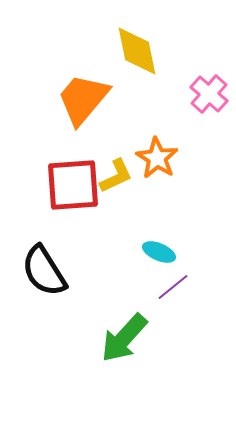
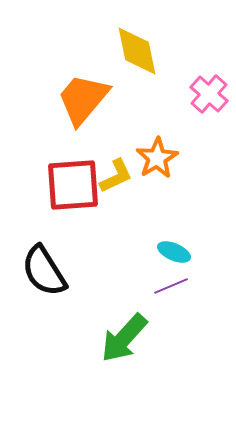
orange star: rotated 9 degrees clockwise
cyan ellipse: moved 15 px right
purple line: moved 2 px left, 1 px up; rotated 16 degrees clockwise
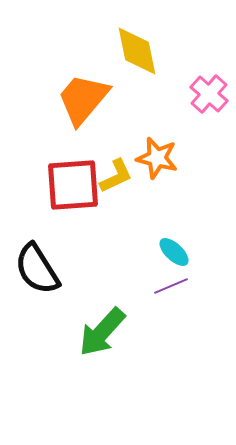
orange star: rotated 27 degrees counterclockwise
cyan ellipse: rotated 20 degrees clockwise
black semicircle: moved 7 px left, 2 px up
green arrow: moved 22 px left, 6 px up
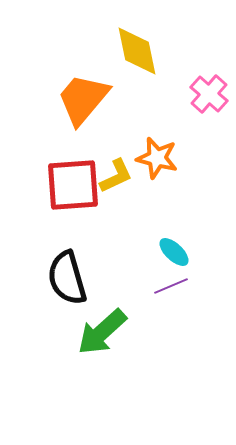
black semicircle: moved 30 px right, 9 px down; rotated 16 degrees clockwise
green arrow: rotated 6 degrees clockwise
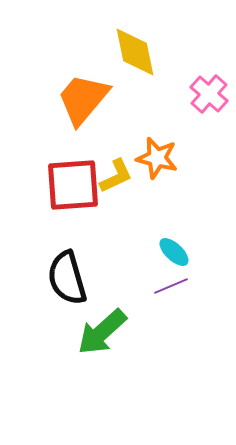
yellow diamond: moved 2 px left, 1 px down
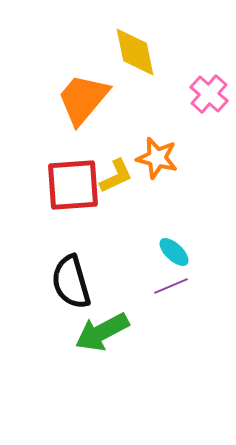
black semicircle: moved 4 px right, 4 px down
green arrow: rotated 14 degrees clockwise
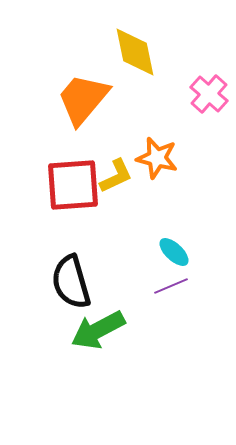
green arrow: moved 4 px left, 2 px up
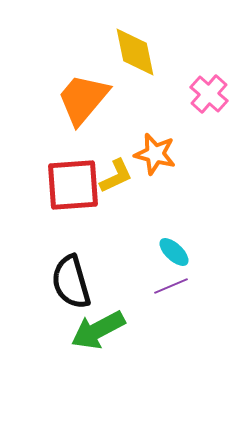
orange star: moved 2 px left, 4 px up
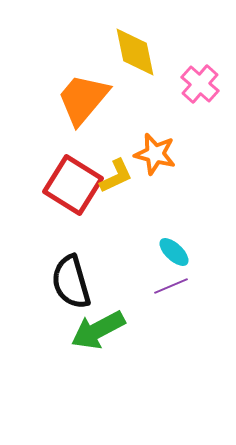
pink cross: moved 9 px left, 10 px up
red square: rotated 36 degrees clockwise
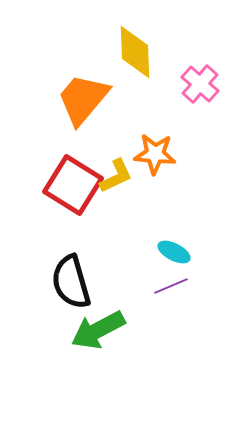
yellow diamond: rotated 10 degrees clockwise
orange star: rotated 9 degrees counterclockwise
cyan ellipse: rotated 16 degrees counterclockwise
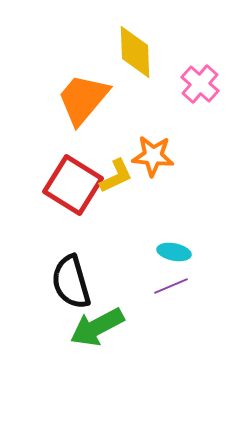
orange star: moved 2 px left, 2 px down
cyan ellipse: rotated 16 degrees counterclockwise
green arrow: moved 1 px left, 3 px up
